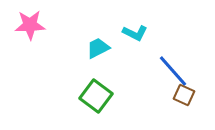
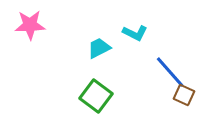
cyan trapezoid: moved 1 px right
blue line: moved 3 px left, 1 px down
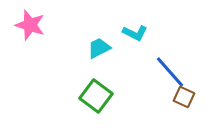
pink star: rotated 20 degrees clockwise
brown square: moved 2 px down
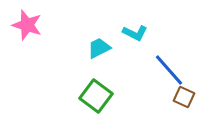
pink star: moved 3 px left
blue line: moved 1 px left, 2 px up
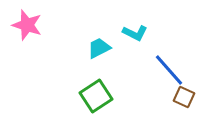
green square: rotated 20 degrees clockwise
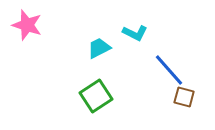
brown square: rotated 10 degrees counterclockwise
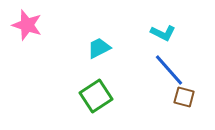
cyan L-shape: moved 28 px right
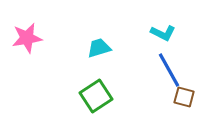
pink star: moved 13 px down; rotated 28 degrees counterclockwise
cyan trapezoid: rotated 10 degrees clockwise
blue line: rotated 12 degrees clockwise
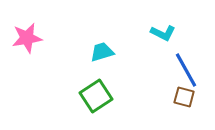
cyan trapezoid: moved 3 px right, 4 px down
blue line: moved 17 px right
